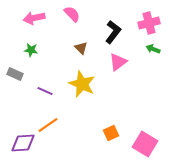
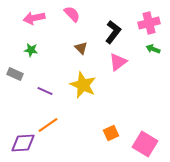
yellow star: moved 1 px right, 1 px down
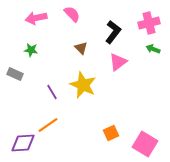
pink arrow: moved 2 px right
purple line: moved 7 px right, 1 px down; rotated 35 degrees clockwise
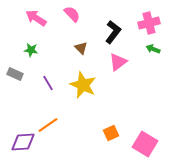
pink arrow: rotated 45 degrees clockwise
purple line: moved 4 px left, 9 px up
purple diamond: moved 1 px up
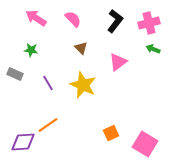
pink semicircle: moved 1 px right, 5 px down
black L-shape: moved 2 px right, 11 px up
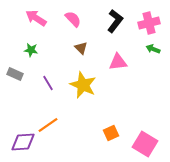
pink triangle: rotated 30 degrees clockwise
